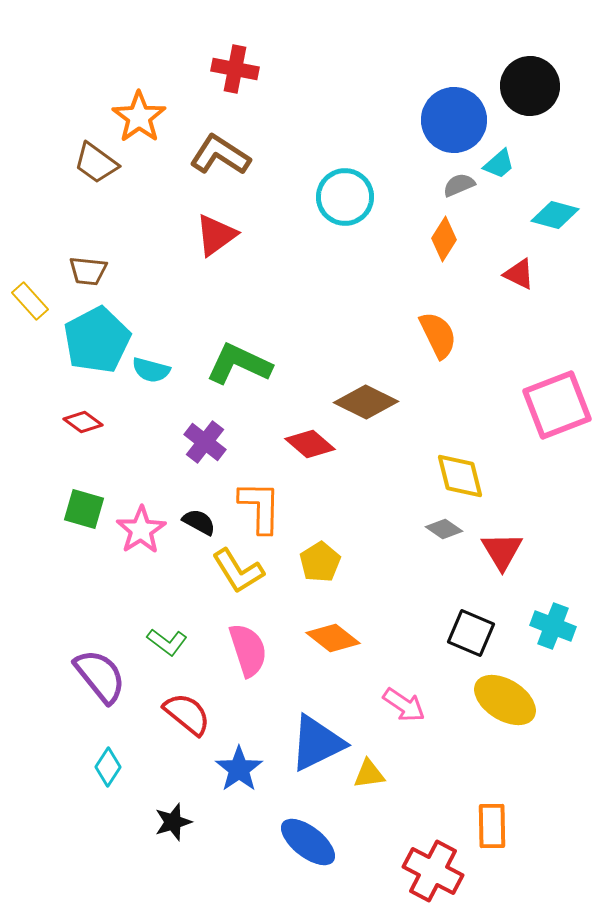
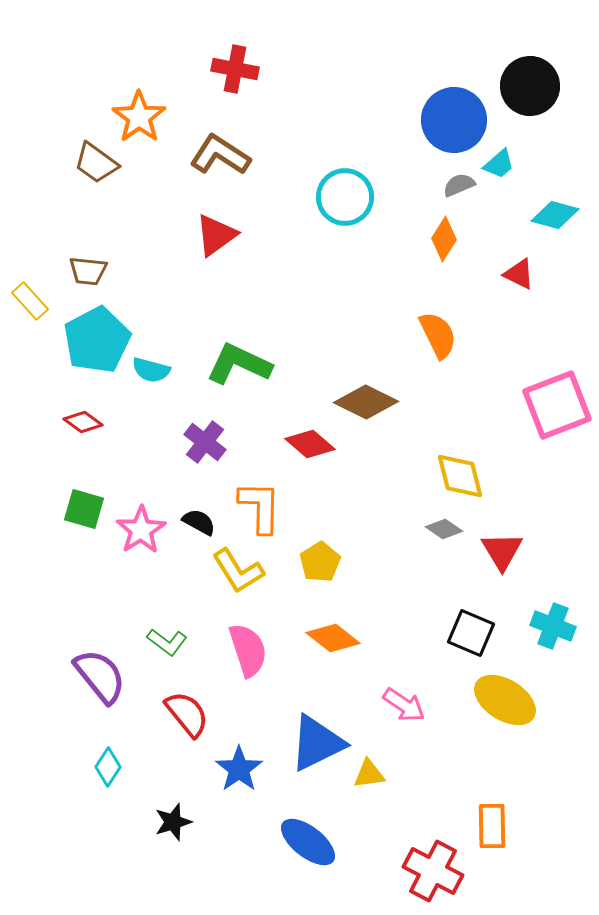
red semicircle at (187, 714): rotated 12 degrees clockwise
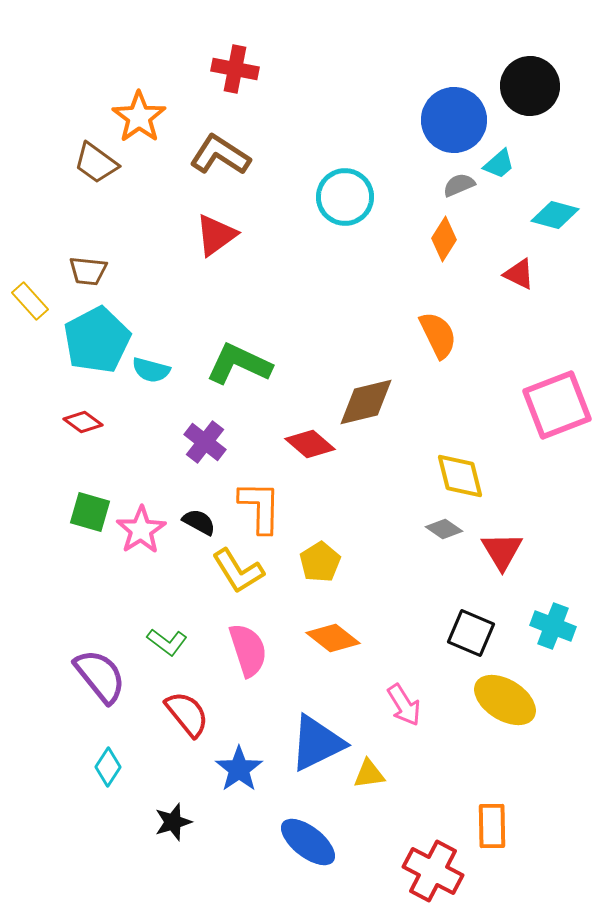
brown diamond at (366, 402): rotated 40 degrees counterclockwise
green square at (84, 509): moved 6 px right, 3 px down
pink arrow at (404, 705): rotated 24 degrees clockwise
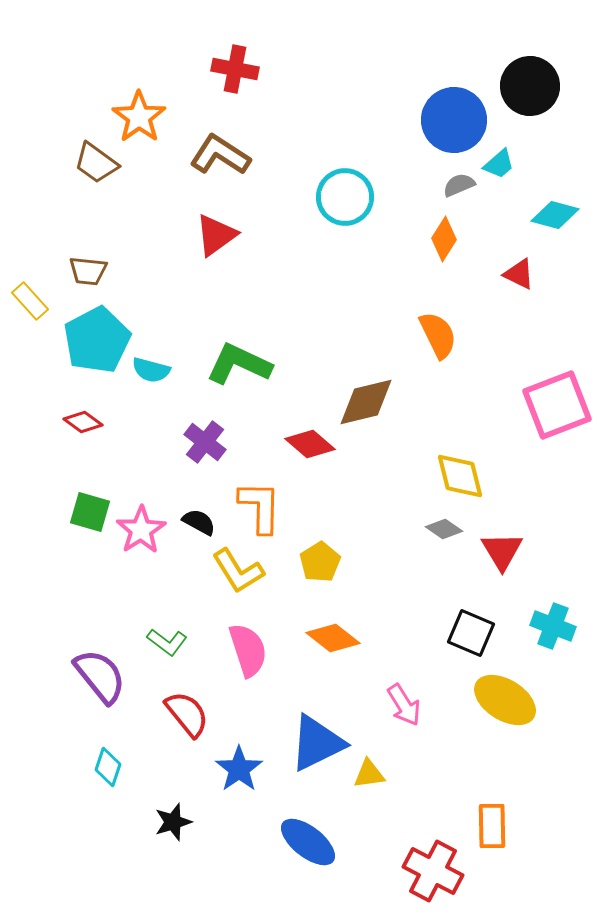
cyan diamond at (108, 767): rotated 15 degrees counterclockwise
